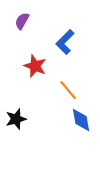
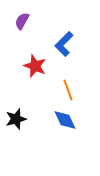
blue L-shape: moved 1 px left, 2 px down
orange line: rotated 20 degrees clockwise
blue diamond: moved 16 px left; rotated 15 degrees counterclockwise
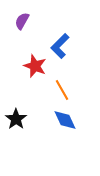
blue L-shape: moved 4 px left, 2 px down
orange line: moved 6 px left; rotated 10 degrees counterclockwise
black star: rotated 20 degrees counterclockwise
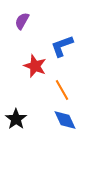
blue L-shape: moved 2 px right; rotated 25 degrees clockwise
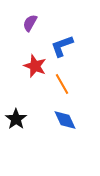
purple semicircle: moved 8 px right, 2 px down
orange line: moved 6 px up
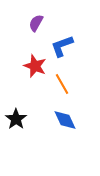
purple semicircle: moved 6 px right
